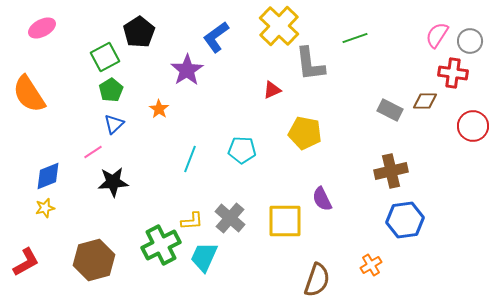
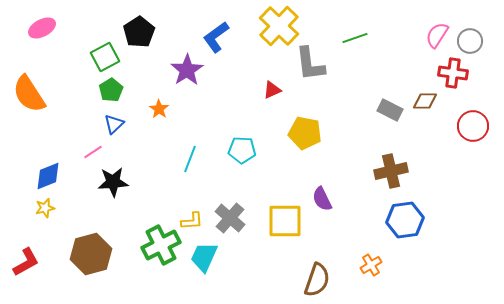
brown hexagon: moved 3 px left, 6 px up
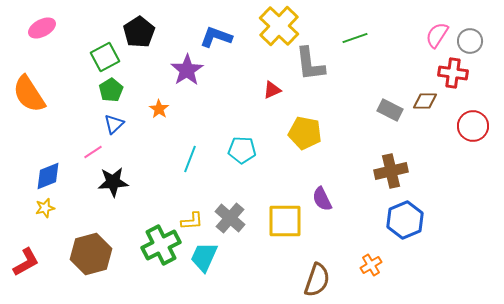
blue L-shape: rotated 56 degrees clockwise
blue hexagon: rotated 15 degrees counterclockwise
